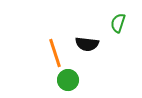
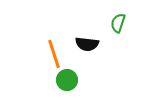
orange line: moved 1 px left, 1 px down
green circle: moved 1 px left
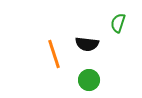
green circle: moved 22 px right
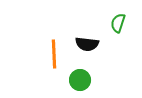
orange line: rotated 16 degrees clockwise
green circle: moved 9 px left
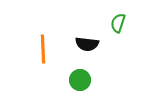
orange line: moved 11 px left, 5 px up
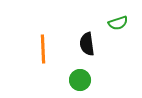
green semicircle: rotated 126 degrees counterclockwise
black semicircle: rotated 75 degrees clockwise
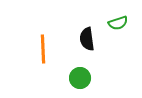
black semicircle: moved 5 px up
green circle: moved 2 px up
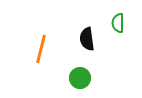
green semicircle: rotated 108 degrees clockwise
orange line: moved 2 px left; rotated 16 degrees clockwise
